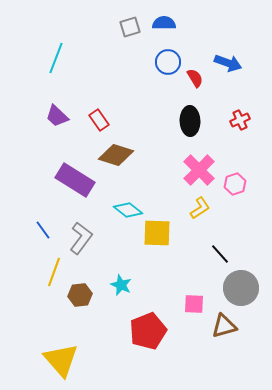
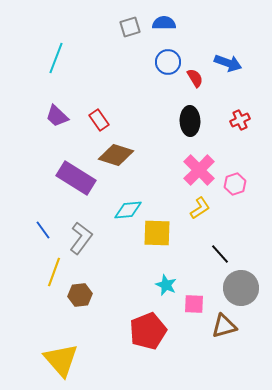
purple rectangle: moved 1 px right, 2 px up
cyan diamond: rotated 44 degrees counterclockwise
cyan star: moved 45 px right
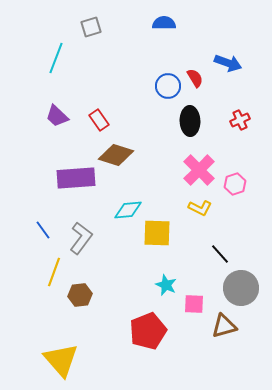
gray square: moved 39 px left
blue circle: moved 24 px down
purple rectangle: rotated 36 degrees counterclockwise
yellow L-shape: rotated 60 degrees clockwise
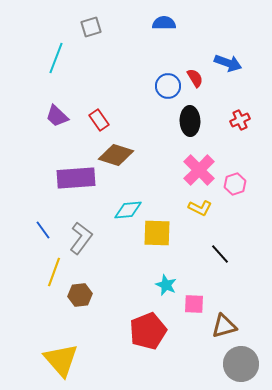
gray circle: moved 76 px down
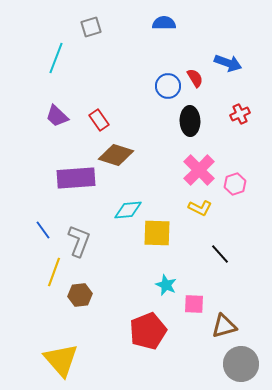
red cross: moved 6 px up
gray L-shape: moved 2 px left, 3 px down; rotated 16 degrees counterclockwise
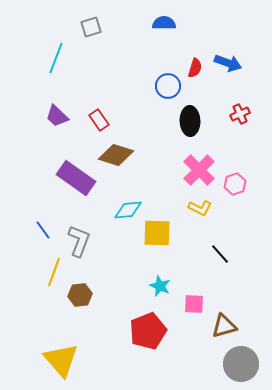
red semicircle: moved 10 px up; rotated 48 degrees clockwise
purple rectangle: rotated 39 degrees clockwise
cyan star: moved 6 px left, 1 px down
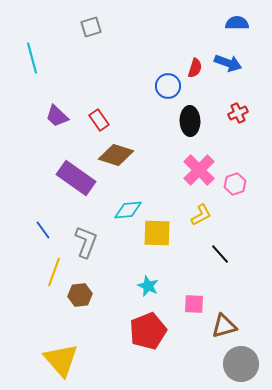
blue semicircle: moved 73 px right
cyan line: moved 24 px left; rotated 36 degrees counterclockwise
red cross: moved 2 px left, 1 px up
yellow L-shape: moved 1 px right, 7 px down; rotated 55 degrees counterclockwise
gray L-shape: moved 7 px right, 1 px down
cyan star: moved 12 px left
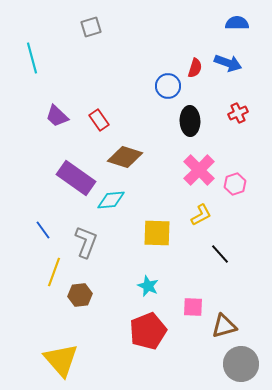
brown diamond: moved 9 px right, 2 px down
cyan diamond: moved 17 px left, 10 px up
pink square: moved 1 px left, 3 px down
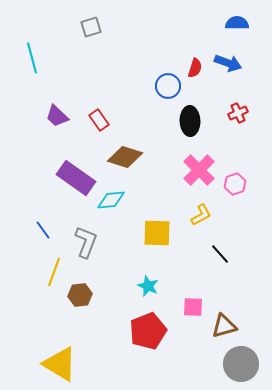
yellow triangle: moved 1 px left, 4 px down; rotated 18 degrees counterclockwise
